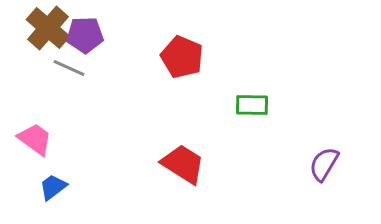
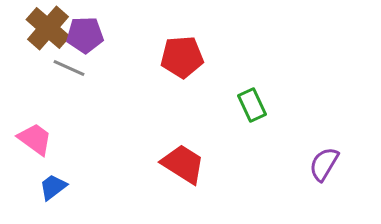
red pentagon: rotated 27 degrees counterclockwise
green rectangle: rotated 64 degrees clockwise
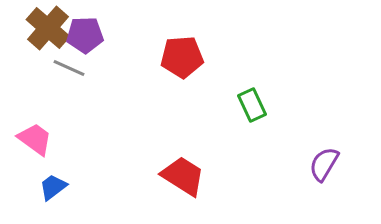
red trapezoid: moved 12 px down
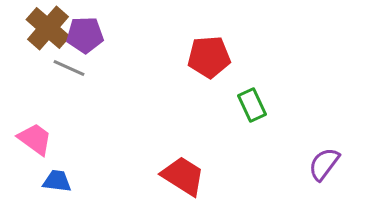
red pentagon: moved 27 px right
purple semicircle: rotated 6 degrees clockwise
blue trapezoid: moved 4 px right, 6 px up; rotated 44 degrees clockwise
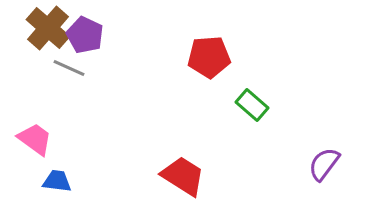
purple pentagon: rotated 27 degrees clockwise
green rectangle: rotated 24 degrees counterclockwise
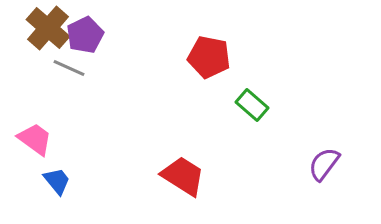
purple pentagon: rotated 21 degrees clockwise
red pentagon: rotated 15 degrees clockwise
blue trapezoid: rotated 44 degrees clockwise
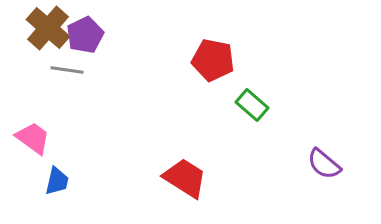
red pentagon: moved 4 px right, 3 px down
gray line: moved 2 px left, 2 px down; rotated 16 degrees counterclockwise
pink trapezoid: moved 2 px left, 1 px up
purple semicircle: rotated 87 degrees counterclockwise
red trapezoid: moved 2 px right, 2 px down
blue trapezoid: rotated 52 degrees clockwise
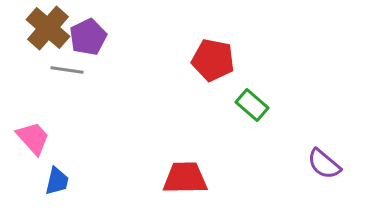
purple pentagon: moved 3 px right, 2 px down
pink trapezoid: rotated 12 degrees clockwise
red trapezoid: rotated 33 degrees counterclockwise
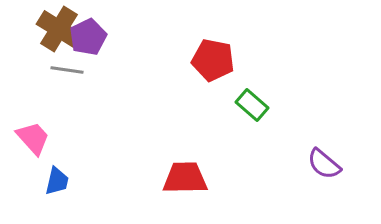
brown cross: moved 11 px right, 1 px down; rotated 9 degrees counterclockwise
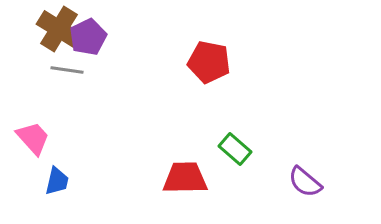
red pentagon: moved 4 px left, 2 px down
green rectangle: moved 17 px left, 44 px down
purple semicircle: moved 19 px left, 18 px down
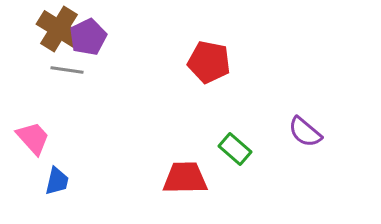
purple semicircle: moved 50 px up
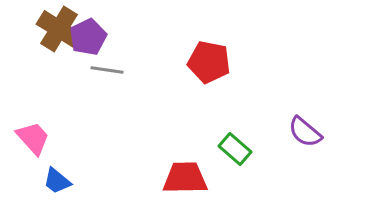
gray line: moved 40 px right
blue trapezoid: rotated 116 degrees clockwise
